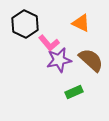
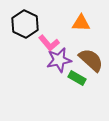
orange triangle: rotated 24 degrees counterclockwise
green rectangle: moved 3 px right, 14 px up; rotated 54 degrees clockwise
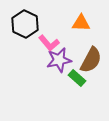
brown semicircle: rotated 76 degrees clockwise
green rectangle: rotated 12 degrees clockwise
